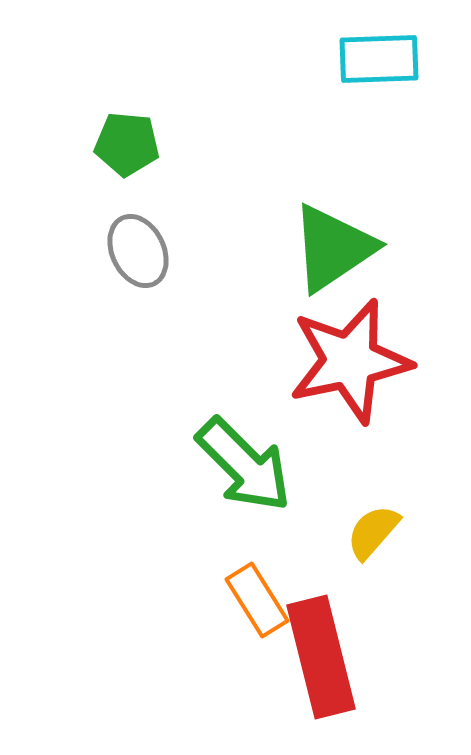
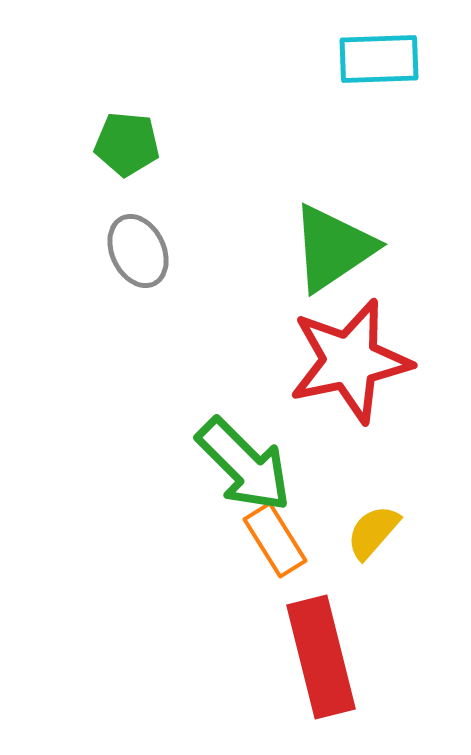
orange rectangle: moved 18 px right, 60 px up
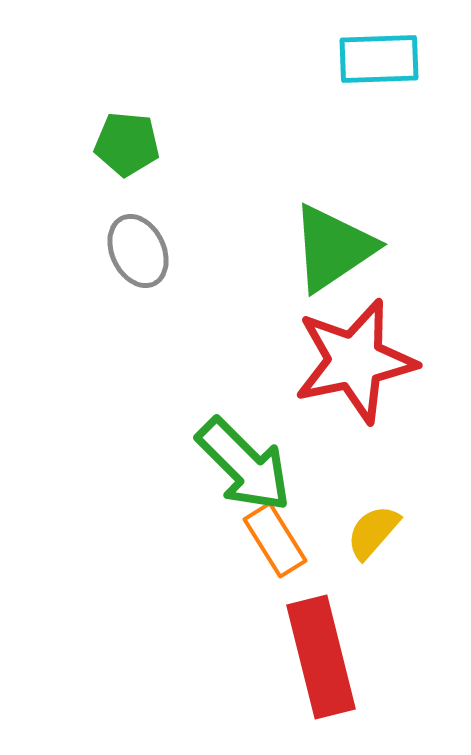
red star: moved 5 px right
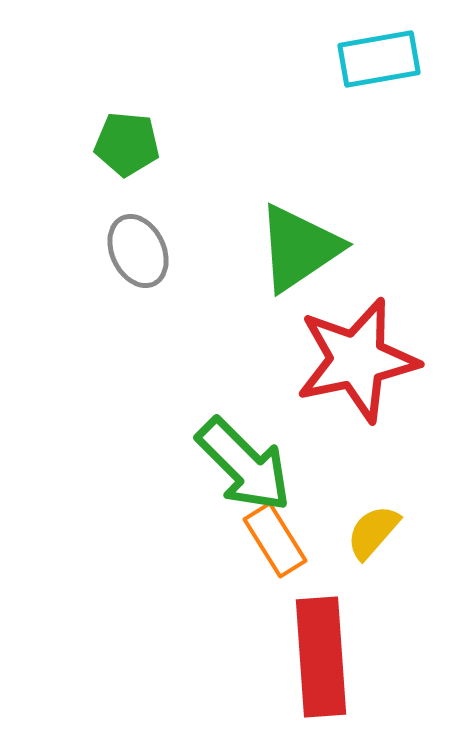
cyan rectangle: rotated 8 degrees counterclockwise
green triangle: moved 34 px left
red star: moved 2 px right, 1 px up
red rectangle: rotated 10 degrees clockwise
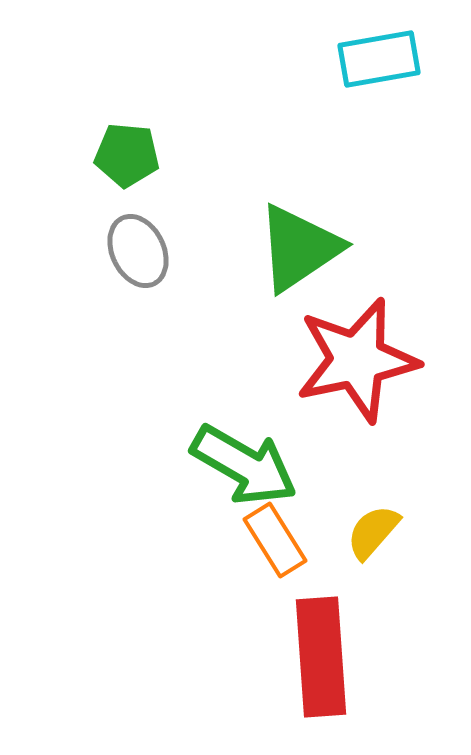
green pentagon: moved 11 px down
green arrow: rotated 15 degrees counterclockwise
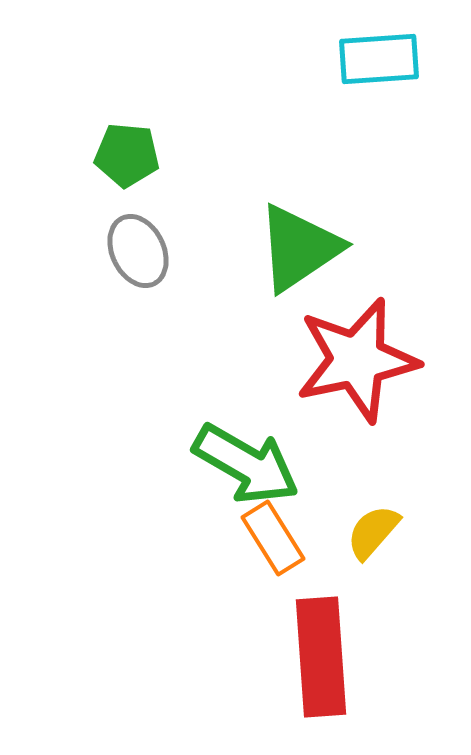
cyan rectangle: rotated 6 degrees clockwise
green arrow: moved 2 px right, 1 px up
orange rectangle: moved 2 px left, 2 px up
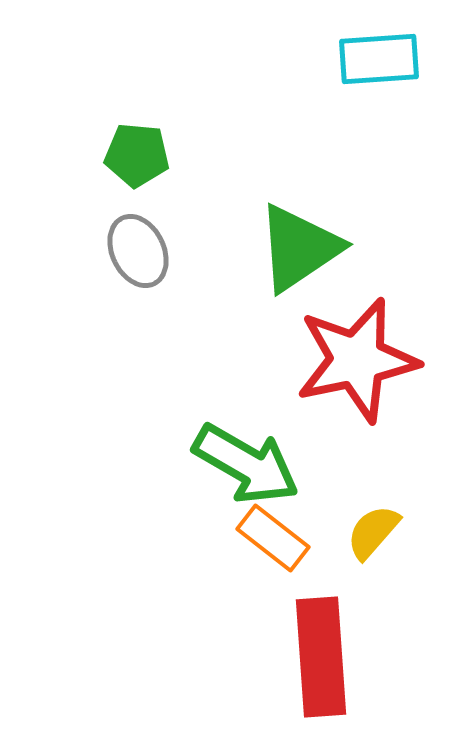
green pentagon: moved 10 px right
orange rectangle: rotated 20 degrees counterclockwise
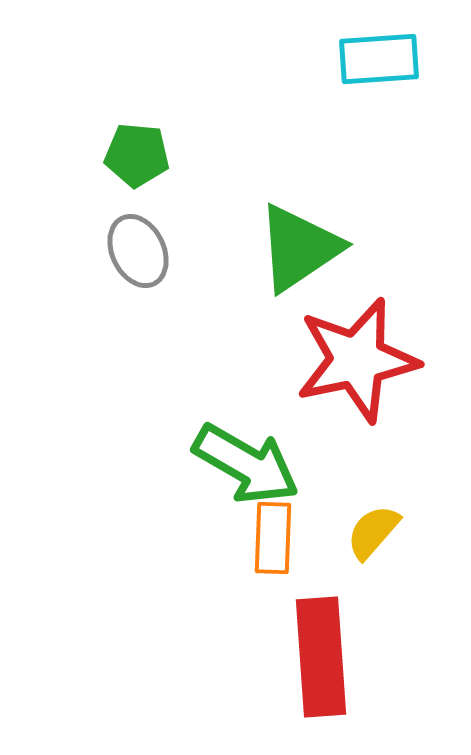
orange rectangle: rotated 54 degrees clockwise
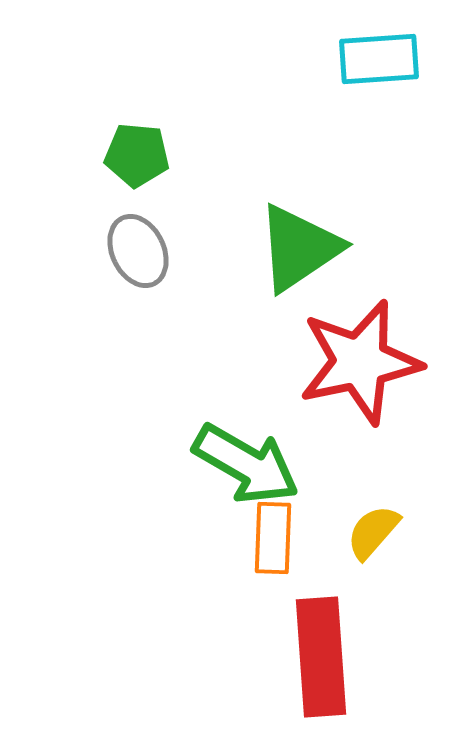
red star: moved 3 px right, 2 px down
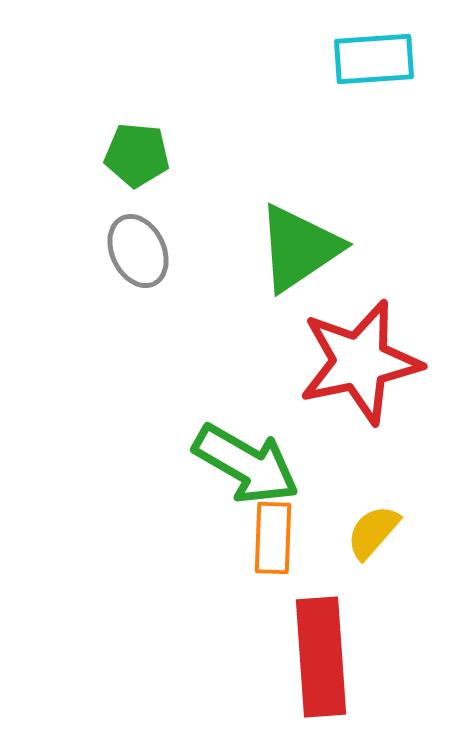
cyan rectangle: moved 5 px left
